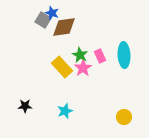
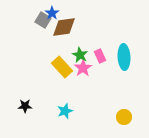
blue star: rotated 16 degrees clockwise
cyan ellipse: moved 2 px down
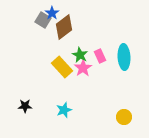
brown diamond: rotated 30 degrees counterclockwise
cyan star: moved 1 px left, 1 px up
